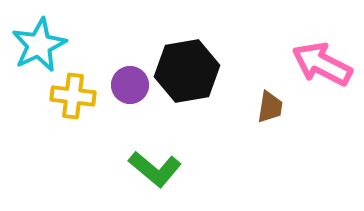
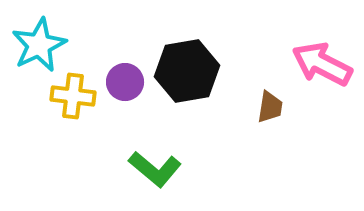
purple circle: moved 5 px left, 3 px up
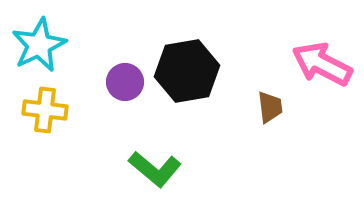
yellow cross: moved 28 px left, 14 px down
brown trapezoid: rotated 16 degrees counterclockwise
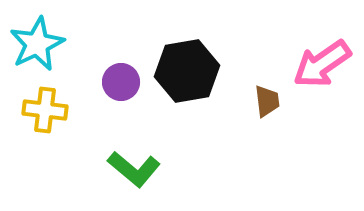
cyan star: moved 2 px left, 1 px up
pink arrow: rotated 62 degrees counterclockwise
purple circle: moved 4 px left
brown trapezoid: moved 3 px left, 6 px up
green L-shape: moved 21 px left
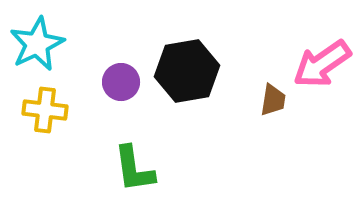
brown trapezoid: moved 6 px right, 1 px up; rotated 16 degrees clockwise
green L-shape: rotated 42 degrees clockwise
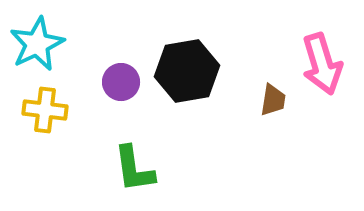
pink arrow: rotated 72 degrees counterclockwise
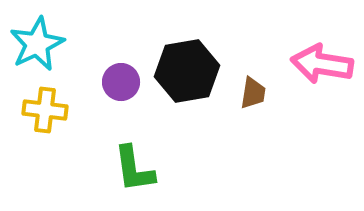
pink arrow: rotated 116 degrees clockwise
brown trapezoid: moved 20 px left, 7 px up
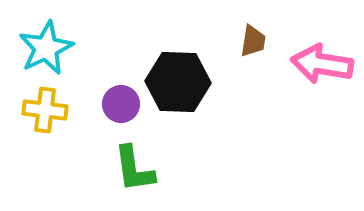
cyan star: moved 9 px right, 4 px down
black hexagon: moved 9 px left, 11 px down; rotated 12 degrees clockwise
purple circle: moved 22 px down
brown trapezoid: moved 52 px up
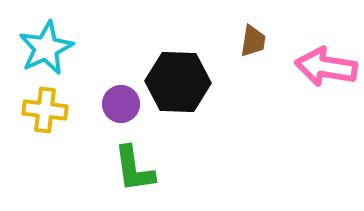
pink arrow: moved 4 px right, 3 px down
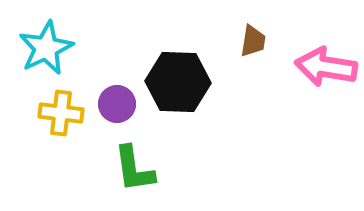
purple circle: moved 4 px left
yellow cross: moved 16 px right, 3 px down
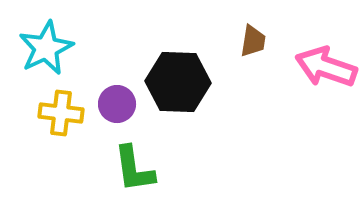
pink arrow: rotated 10 degrees clockwise
